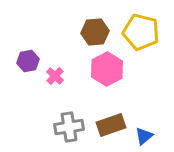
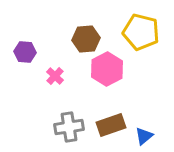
brown hexagon: moved 9 px left, 7 px down
purple hexagon: moved 3 px left, 9 px up; rotated 15 degrees clockwise
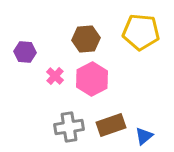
yellow pentagon: rotated 9 degrees counterclockwise
pink hexagon: moved 15 px left, 10 px down
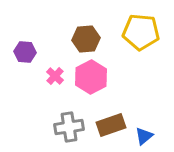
pink hexagon: moved 1 px left, 2 px up
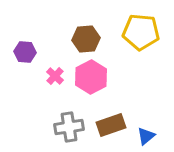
blue triangle: moved 2 px right
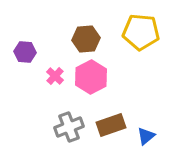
gray cross: rotated 12 degrees counterclockwise
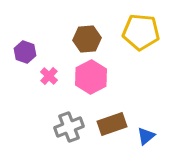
brown hexagon: moved 1 px right
purple hexagon: rotated 15 degrees clockwise
pink cross: moved 6 px left
brown rectangle: moved 1 px right, 1 px up
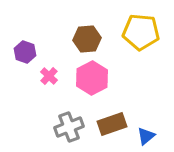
pink hexagon: moved 1 px right, 1 px down
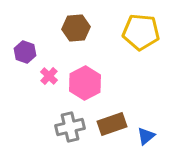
brown hexagon: moved 11 px left, 11 px up
pink hexagon: moved 7 px left, 5 px down
gray cross: moved 1 px right; rotated 8 degrees clockwise
